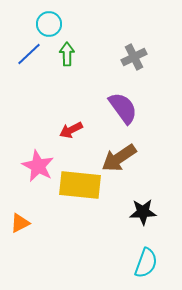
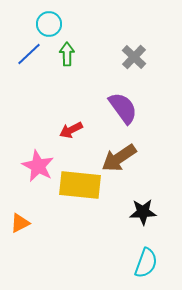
gray cross: rotated 20 degrees counterclockwise
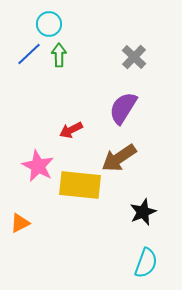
green arrow: moved 8 px left, 1 px down
purple semicircle: rotated 112 degrees counterclockwise
black star: rotated 20 degrees counterclockwise
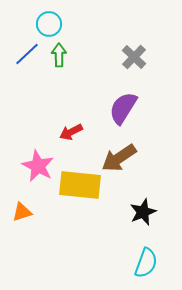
blue line: moved 2 px left
red arrow: moved 2 px down
orange triangle: moved 2 px right, 11 px up; rotated 10 degrees clockwise
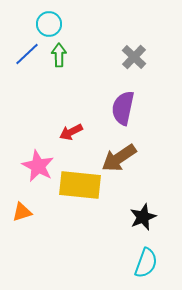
purple semicircle: rotated 20 degrees counterclockwise
black star: moved 5 px down
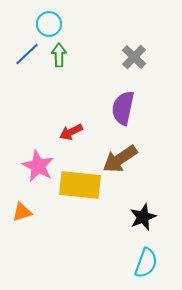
brown arrow: moved 1 px right, 1 px down
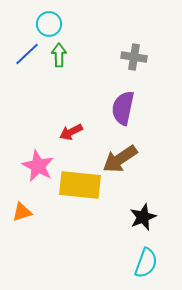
gray cross: rotated 35 degrees counterclockwise
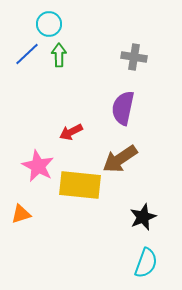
orange triangle: moved 1 px left, 2 px down
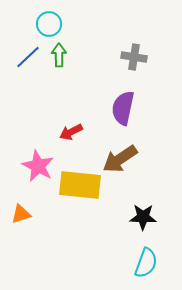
blue line: moved 1 px right, 3 px down
black star: rotated 24 degrees clockwise
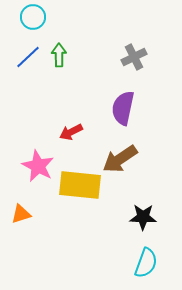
cyan circle: moved 16 px left, 7 px up
gray cross: rotated 35 degrees counterclockwise
